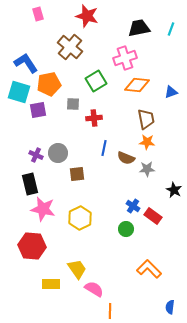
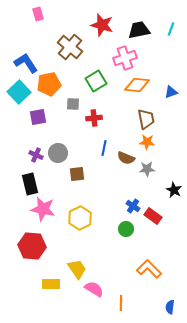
red star: moved 15 px right, 9 px down
black trapezoid: moved 2 px down
cyan square: rotated 30 degrees clockwise
purple square: moved 7 px down
orange line: moved 11 px right, 8 px up
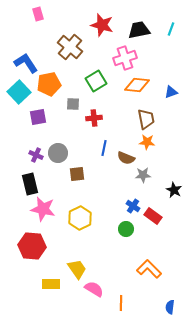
gray star: moved 4 px left, 6 px down
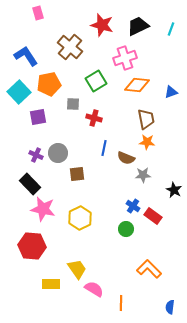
pink rectangle: moved 1 px up
black trapezoid: moved 1 px left, 4 px up; rotated 15 degrees counterclockwise
blue L-shape: moved 7 px up
red cross: rotated 21 degrees clockwise
black rectangle: rotated 30 degrees counterclockwise
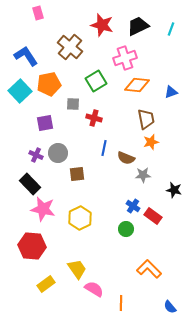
cyan square: moved 1 px right, 1 px up
purple square: moved 7 px right, 6 px down
orange star: moved 4 px right; rotated 21 degrees counterclockwise
black star: rotated 14 degrees counterclockwise
yellow rectangle: moved 5 px left; rotated 36 degrees counterclockwise
blue semicircle: rotated 48 degrees counterclockwise
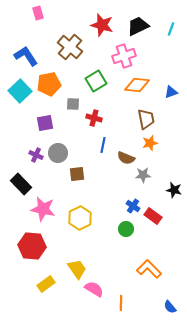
pink cross: moved 1 px left, 2 px up
orange star: moved 1 px left, 1 px down
blue line: moved 1 px left, 3 px up
black rectangle: moved 9 px left
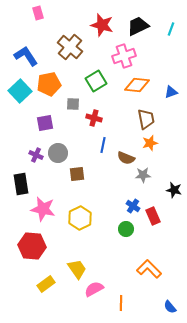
black rectangle: rotated 35 degrees clockwise
red rectangle: rotated 30 degrees clockwise
pink semicircle: rotated 60 degrees counterclockwise
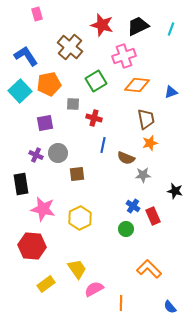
pink rectangle: moved 1 px left, 1 px down
black star: moved 1 px right, 1 px down
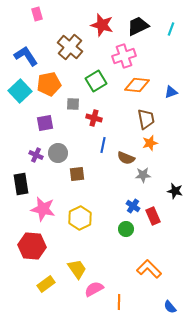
orange line: moved 2 px left, 1 px up
